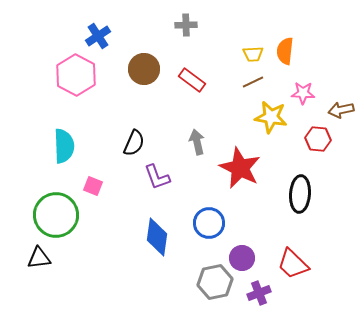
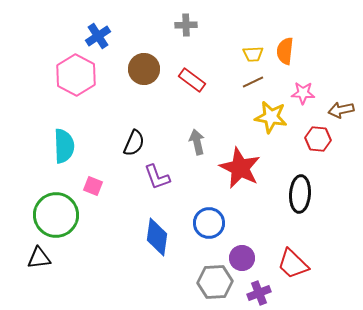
gray hexagon: rotated 8 degrees clockwise
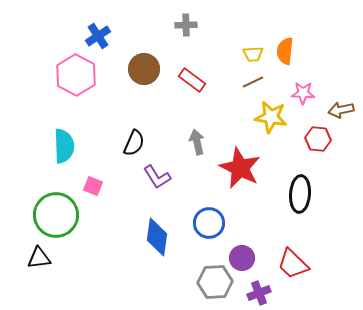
purple L-shape: rotated 12 degrees counterclockwise
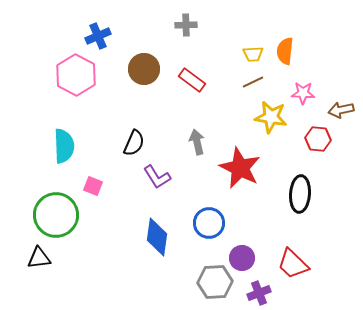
blue cross: rotated 10 degrees clockwise
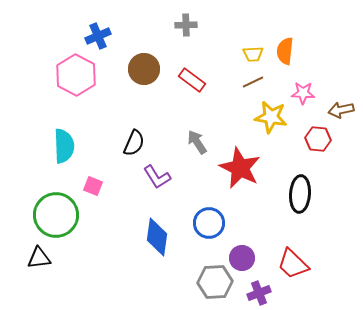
gray arrow: rotated 20 degrees counterclockwise
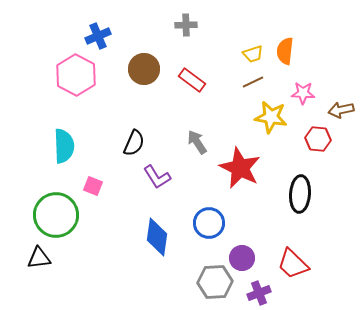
yellow trapezoid: rotated 15 degrees counterclockwise
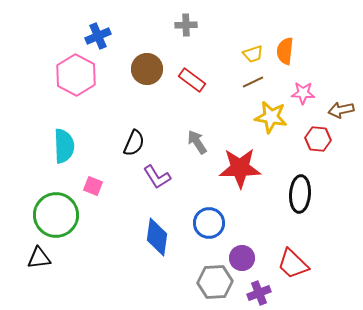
brown circle: moved 3 px right
red star: rotated 27 degrees counterclockwise
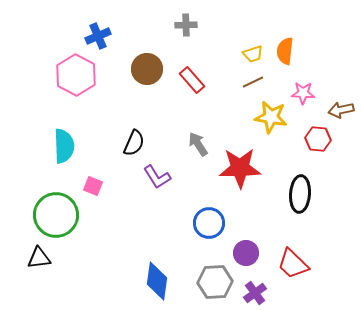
red rectangle: rotated 12 degrees clockwise
gray arrow: moved 1 px right, 2 px down
blue diamond: moved 44 px down
purple circle: moved 4 px right, 5 px up
purple cross: moved 4 px left; rotated 15 degrees counterclockwise
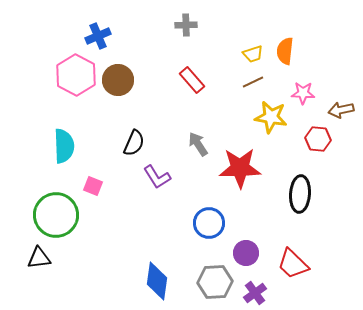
brown circle: moved 29 px left, 11 px down
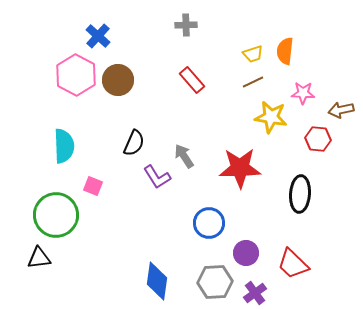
blue cross: rotated 25 degrees counterclockwise
gray arrow: moved 14 px left, 12 px down
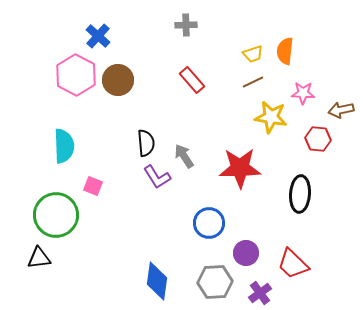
black semicircle: moved 12 px right; rotated 28 degrees counterclockwise
purple cross: moved 5 px right
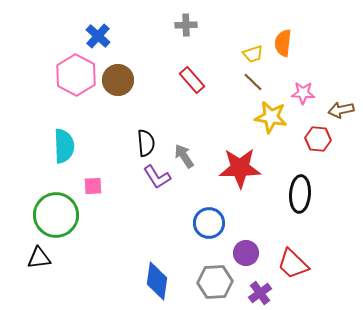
orange semicircle: moved 2 px left, 8 px up
brown line: rotated 70 degrees clockwise
pink square: rotated 24 degrees counterclockwise
